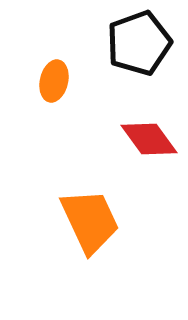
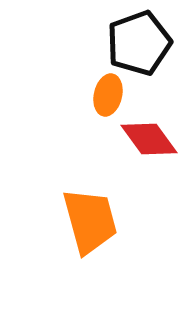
orange ellipse: moved 54 px right, 14 px down
orange trapezoid: rotated 10 degrees clockwise
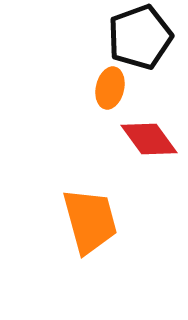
black pentagon: moved 1 px right, 6 px up
orange ellipse: moved 2 px right, 7 px up
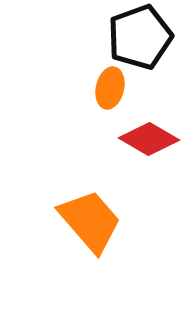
red diamond: rotated 24 degrees counterclockwise
orange trapezoid: rotated 26 degrees counterclockwise
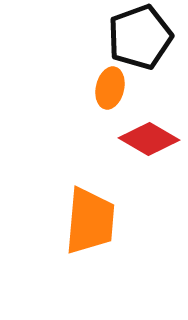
orange trapezoid: rotated 46 degrees clockwise
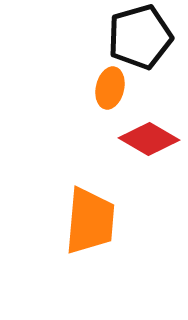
black pentagon: rotated 4 degrees clockwise
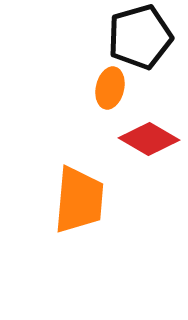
orange trapezoid: moved 11 px left, 21 px up
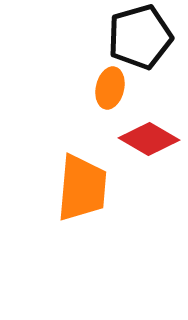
orange trapezoid: moved 3 px right, 12 px up
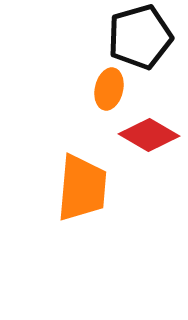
orange ellipse: moved 1 px left, 1 px down
red diamond: moved 4 px up
